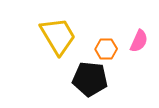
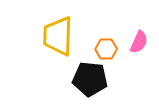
yellow trapezoid: rotated 147 degrees counterclockwise
pink semicircle: moved 1 px down
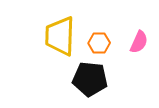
yellow trapezoid: moved 2 px right
orange hexagon: moved 7 px left, 6 px up
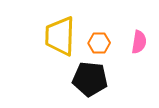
pink semicircle: rotated 15 degrees counterclockwise
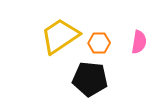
yellow trapezoid: rotated 54 degrees clockwise
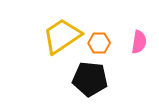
yellow trapezoid: moved 2 px right
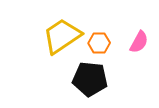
pink semicircle: rotated 20 degrees clockwise
